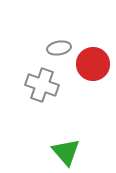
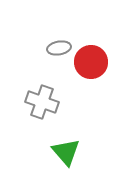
red circle: moved 2 px left, 2 px up
gray cross: moved 17 px down
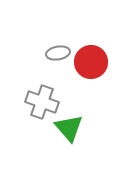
gray ellipse: moved 1 px left, 5 px down
green triangle: moved 3 px right, 24 px up
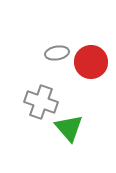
gray ellipse: moved 1 px left
gray cross: moved 1 px left
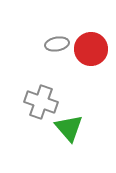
gray ellipse: moved 9 px up
red circle: moved 13 px up
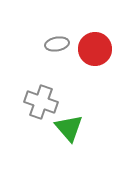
red circle: moved 4 px right
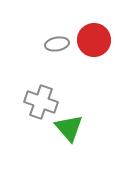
red circle: moved 1 px left, 9 px up
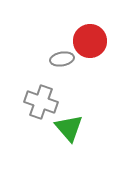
red circle: moved 4 px left, 1 px down
gray ellipse: moved 5 px right, 15 px down
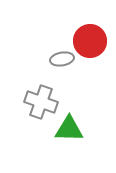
green triangle: moved 1 px down; rotated 48 degrees counterclockwise
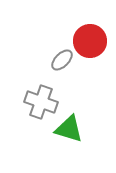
gray ellipse: moved 1 px down; rotated 35 degrees counterclockwise
green triangle: rotated 16 degrees clockwise
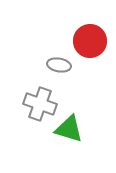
gray ellipse: moved 3 px left, 5 px down; rotated 55 degrees clockwise
gray cross: moved 1 px left, 2 px down
